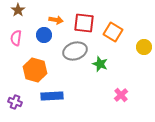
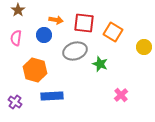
purple cross: rotated 16 degrees clockwise
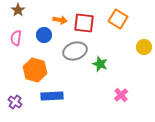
orange arrow: moved 4 px right
orange square: moved 5 px right, 13 px up
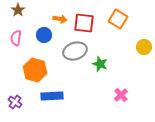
orange arrow: moved 1 px up
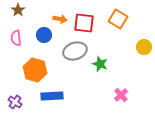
pink semicircle: rotated 14 degrees counterclockwise
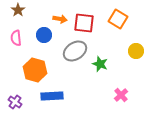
yellow circle: moved 8 px left, 4 px down
gray ellipse: rotated 15 degrees counterclockwise
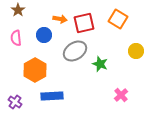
red square: rotated 20 degrees counterclockwise
orange hexagon: rotated 15 degrees clockwise
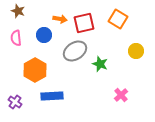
brown star: moved 1 px down; rotated 16 degrees counterclockwise
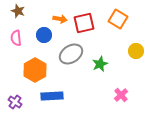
gray ellipse: moved 4 px left, 3 px down
green star: rotated 28 degrees clockwise
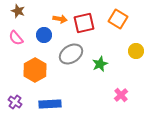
pink semicircle: rotated 35 degrees counterclockwise
blue rectangle: moved 2 px left, 8 px down
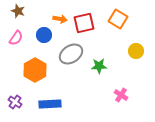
pink semicircle: rotated 105 degrees counterclockwise
green star: moved 1 px left, 2 px down; rotated 21 degrees clockwise
pink cross: rotated 16 degrees counterclockwise
